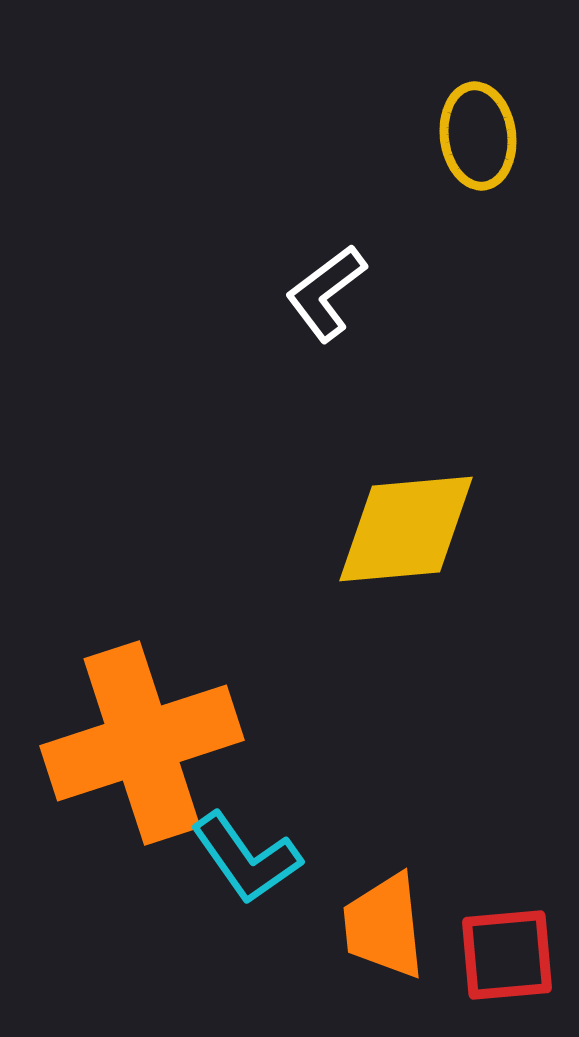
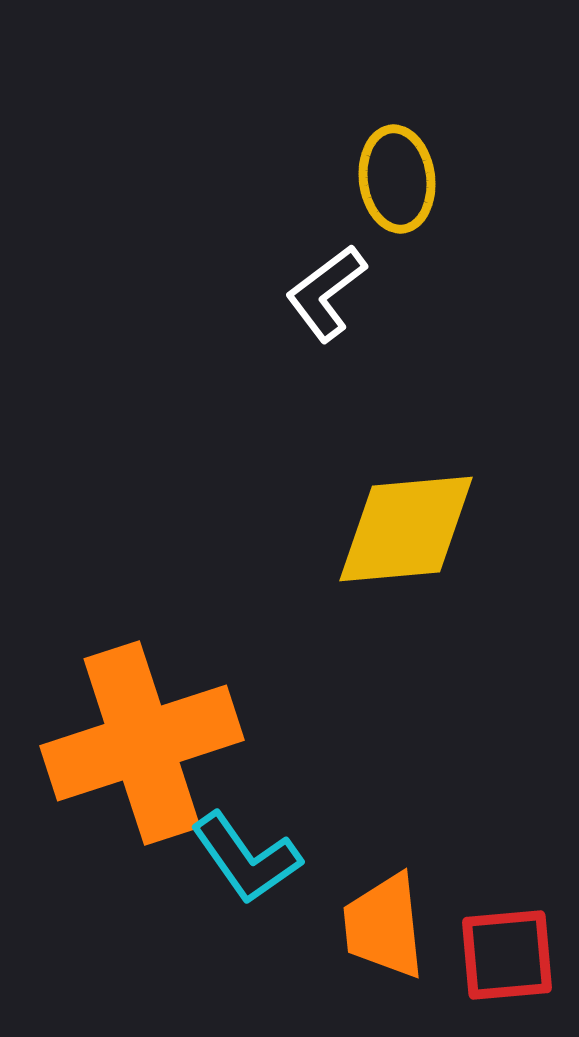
yellow ellipse: moved 81 px left, 43 px down
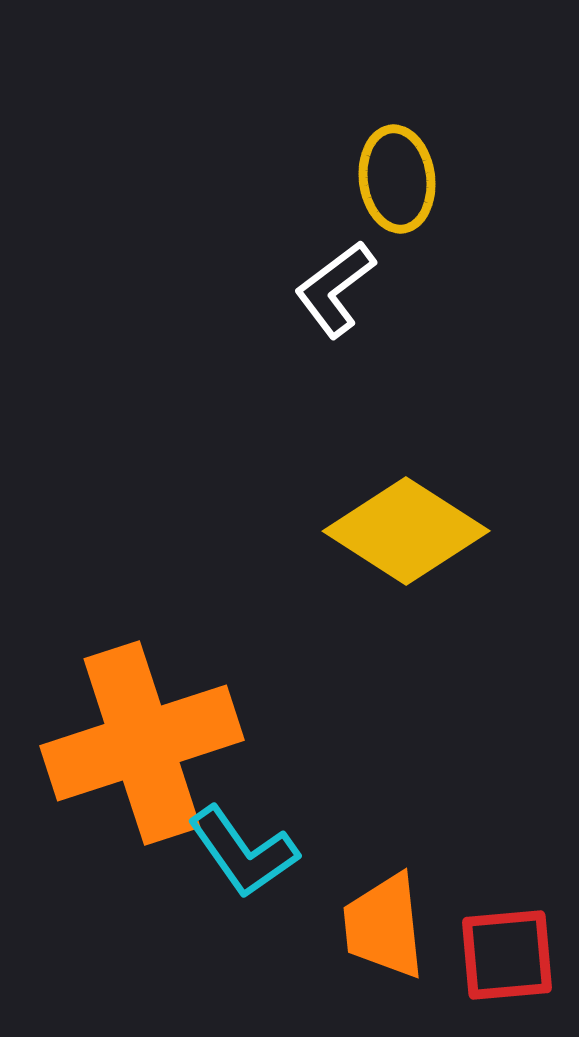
white L-shape: moved 9 px right, 4 px up
yellow diamond: moved 2 px down; rotated 38 degrees clockwise
cyan L-shape: moved 3 px left, 6 px up
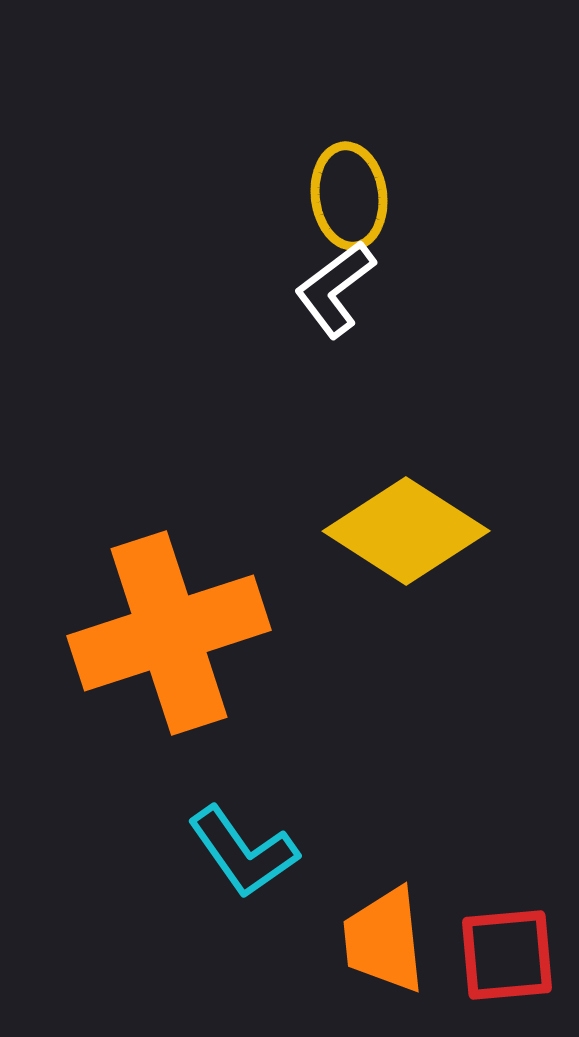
yellow ellipse: moved 48 px left, 17 px down
orange cross: moved 27 px right, 110 px up
orange trapezoid: moved 14 px down
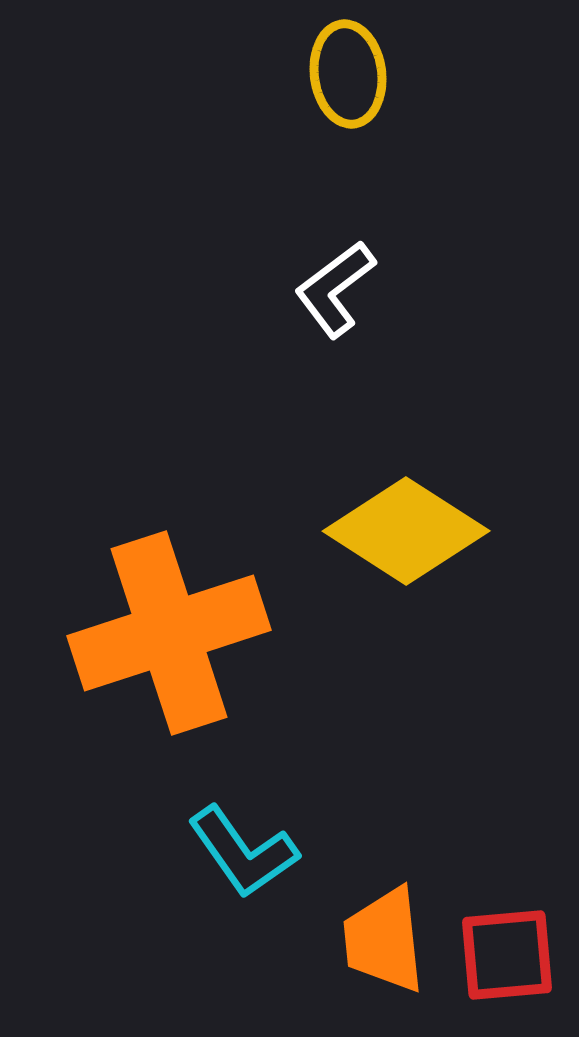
yellow ellipse: moved 1 px left, 122 px up
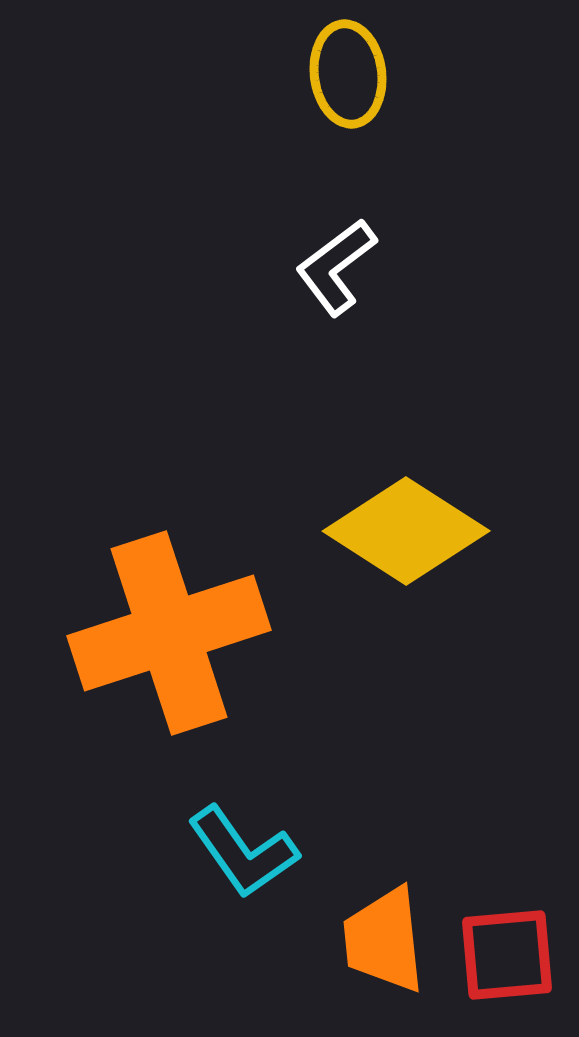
white L-shape: moved 1 px right, 22 px up
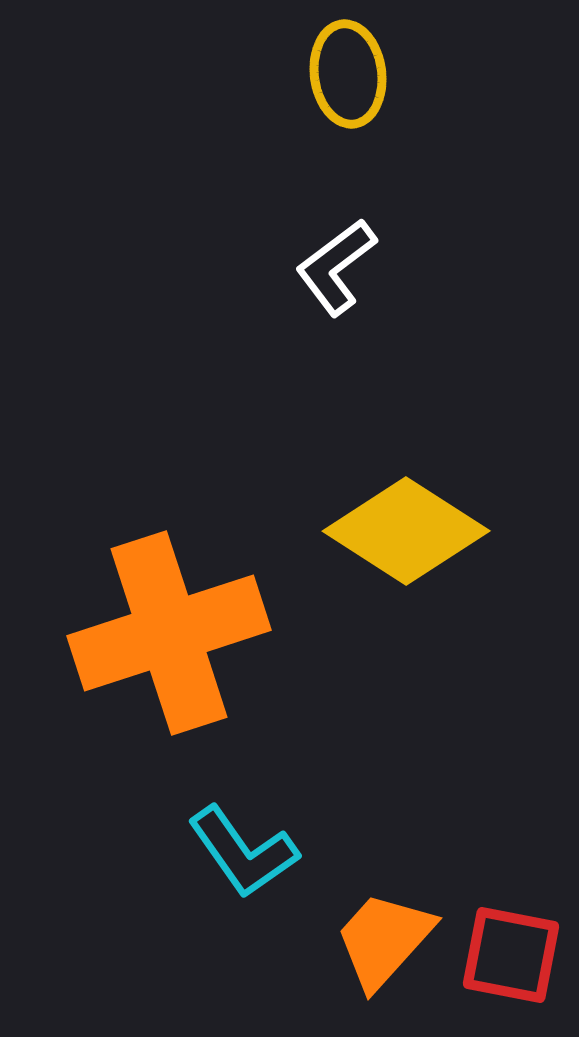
orange trapezoid: rotated 48 degrees clockwise
red square: moved 4 px right; rotated 16 degrees clockwise
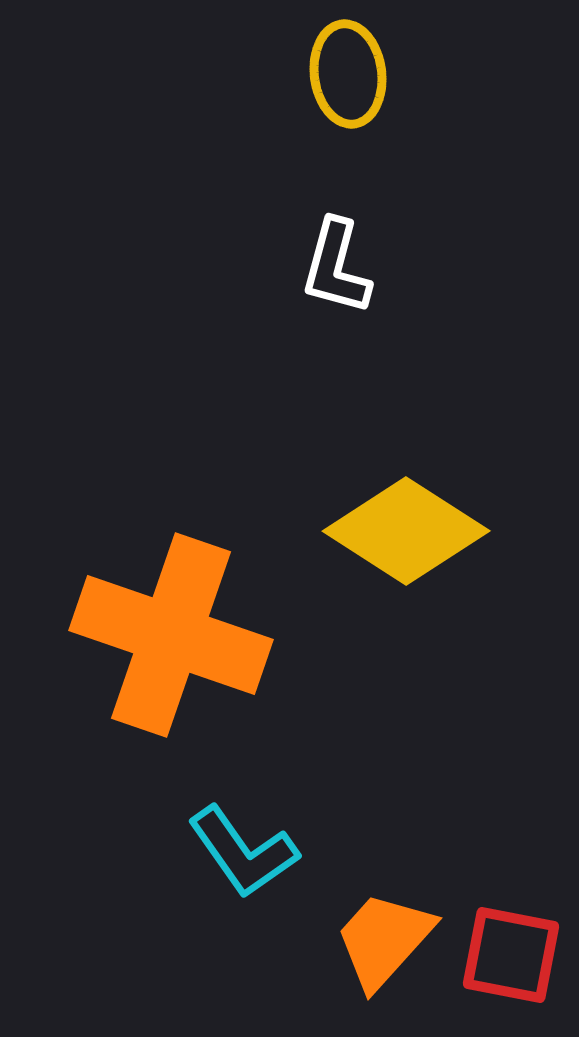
white L-shape: rotated 38 degrees counterclockwise
orange cross: moved 2 px right, 2 px down; rotated 37 degrees clockwise
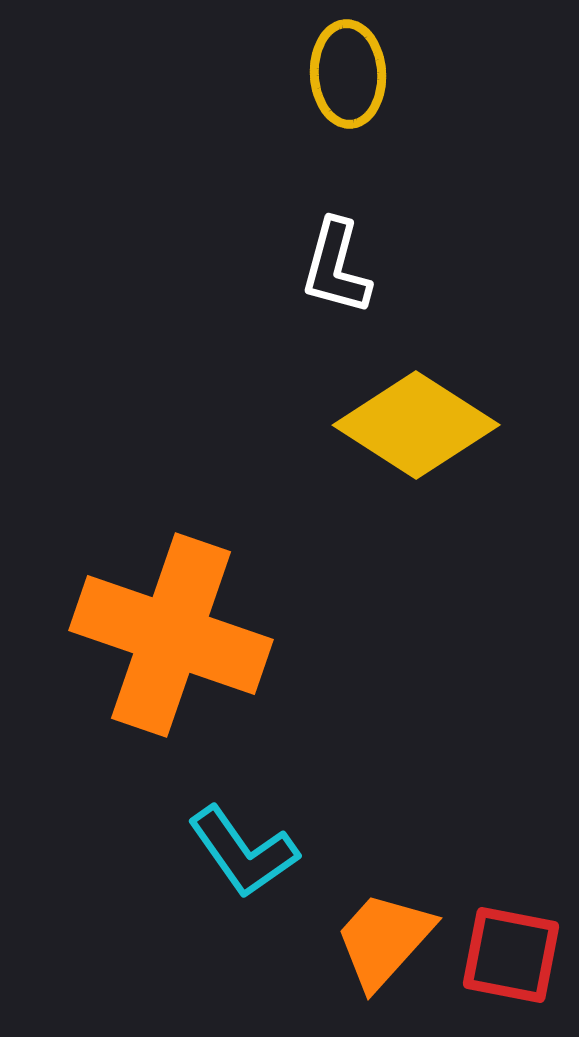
yellow ellipse: rotated 4 degrees clockwise
yellow diamond: moved 10 px right, 106 px up
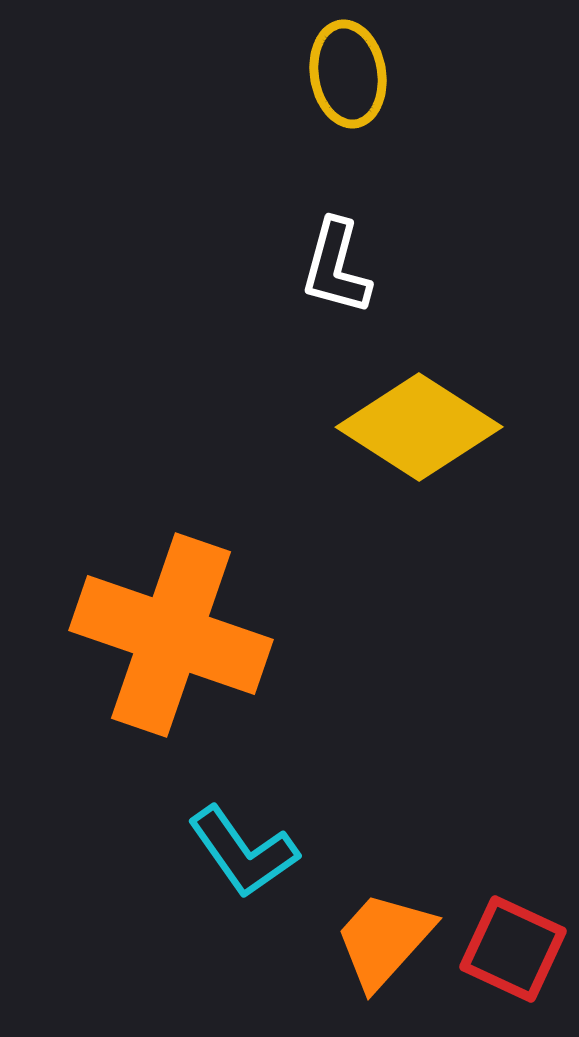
yellow ellipse: rotated 6 degrees counterclockwise
yellow diamond: moved 3 px right, 2 px down
red square: moved 2 px right, 6 px up; rotated 14 degrees clockwise
